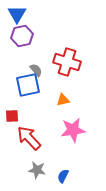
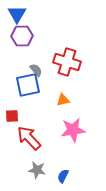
purple hexagon: rotated 10 degrees clockwise
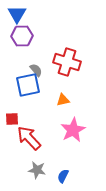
red square: moved 3 px down
pink star: rotated 20 degrees counterclockwise
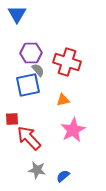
purple hexagon: moved 9 px right, 17 px down
gray semicircle: moved 2 px right
blue semicircle: rotated 24 degrees clockwise
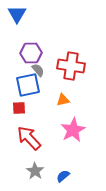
red cross: moved 4 px right, 4 px down; rotated 8 degrees counterclockwise
red square: moved 7 px right, 11 px up
gray star: moved 2 px left, 1 px down; rotated 24 degrees clockwise
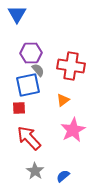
orange triangle: rotated 24 degrees counterclockwise
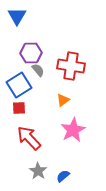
blue triangle: moved 2 px down
blue square: moved 9 px left; rotated 20 degrees counterclockwise
gray star: moved 3 px right
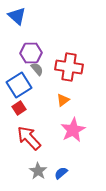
blue triangle: rotated 18 degrees counterclockwise
red cross: moved 2 px left, 1 px down
gray semicircle: moved 1 px left, 1 px up
red square: rotated 32 degrees counterclockwise
blue semicircle: moved 2 px left, 3 px up
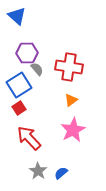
purple hexagon: moved 4 px left
orange triangle: moved 8 px right
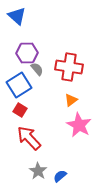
red square: moved 1 px right, 2 px down; rotated 24 degrees counterclockwise
pink star: moved 6 px right, 5 px up; rotated 15 degrees counterclockwise
blue semicircle: moved 1 px left, 3 px down
